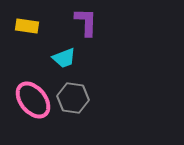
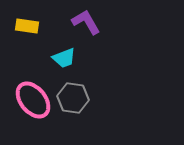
purple L-shape: rotated 32 degrees counterclockwise
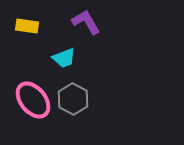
gray hexagon: moved 1 px down; rotated 20 degrees clockwise
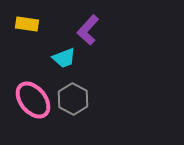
purple L-shape: moved 2 px right, 8 px down; rotated 108 degrees counterclockwise
yellow rectangle: moved 2 px up
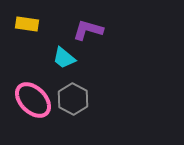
purple L-shape: rotated 64 degrees clockwise
cyan trapezoid: rotated 60 degrees clockwise
pink ellipse: rotated 6 degrees counterclockwise
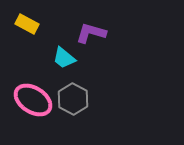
yellow rectangle: rotated 20 degrees clockwise
purple L-shape: moved 3 px right, 3 px down
pink ellipse: rotated 12 degrees counterclockwise
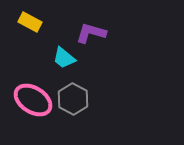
yellow rectangle: moved 3 px right, 2 px up
